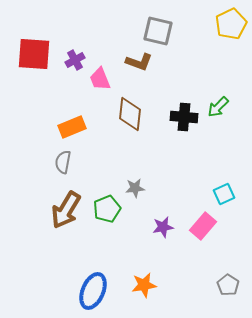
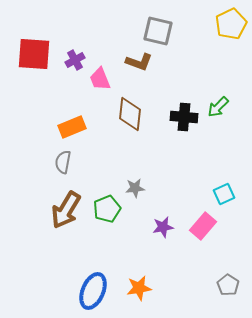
orange star: moved 5 px left, 3 px down
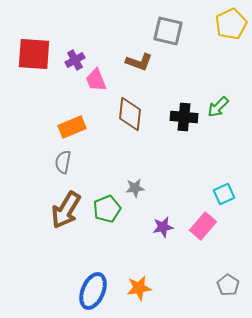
gray square: moved 10 px right
pink trapezoid: moved 4 px left, 1 px down
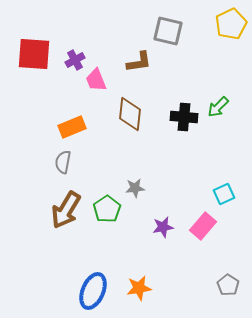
brown L-shape: rotated 28 degrees counterclockwise
green pentagon: rotated 12 degrees counterclockwise
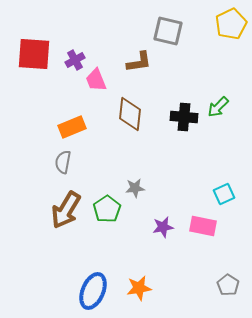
pink rectangle: rotated 60 degrees clockwise
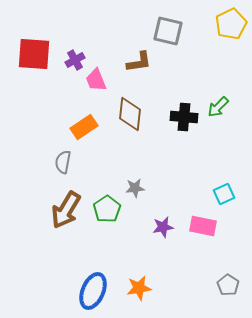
orange rectangle: moved 12 px right; rotated 12 degrees counterclockwise
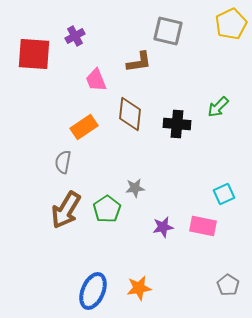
purple cross: moved 24 px up
black cross: moved 7 px left, 7 px down
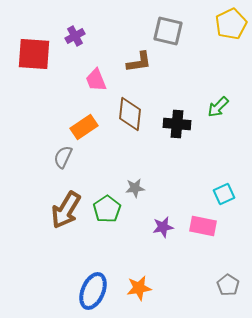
gray semicircle: moved 5 px up; rotated 15 degrees clockwise
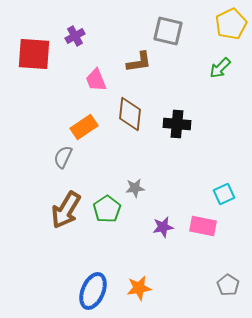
green arrow: moved 2 px right, 39 px up
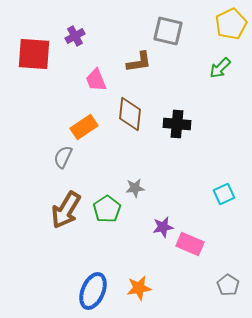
pink rectangle: moved 13 px left, 18 px down; rotated 12 degrees clockwise
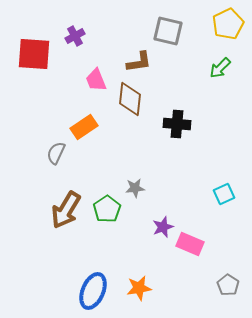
yellow pentagon: moved 3 px left
brown diamond: moved 15 px up
gray semicircle: moved 7 px left, 4 px up
purple star: rotated 10 degrees counterclockwise
